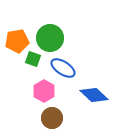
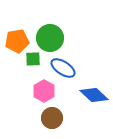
green square: rotated 21 degrees counterclockwise
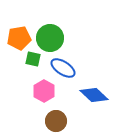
orange pentagon: moved 2 px right, 3 px up
green square: rotated 14 degrees clockwise
brown circle: moved 4 px right, 3 px down
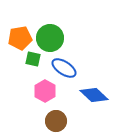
orange pentagon: moved 1 px right
blue ellipse: moved 1 px right
pink hexagon: moved 1 px right
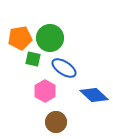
brown circle: moved 1 px down
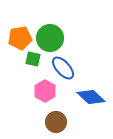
blue ellipse: moved 1 px left; rotated 15 degrees clockwise
blue diamond: moved 3 px left, 2 px down
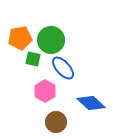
green circle: moved 1 px right, 2 px down
blue diamond: moved 6 px down
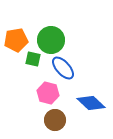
orange pentagon: moved 4 px left, 2 px down
pink hexagon: moved 3 px right, 2 px down; rotated 15 degrees counterclockwise
brown circle: moved 1 px left, 2 px up
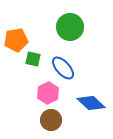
green circle: moved 19 px right, 13 px up
pink hexagon: rotated 20 degrees clockwise
brown circle: moved 4 px left
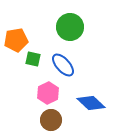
blue ellipse: moved 3 px up
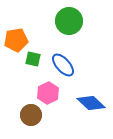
green circle: moved 1 px left, 6 px up
brown circle: moved 20 px left, 5 px up
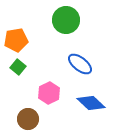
green circle: moved 3 px left, 1 px up
green square: moved 15 px left, 8 px down; rotated 28 degrees clockwise
blue ellipse: moved 17 px right, 1 px up; rotated 10 degrees counterclockwise
pink hexagon: moved 1 px right
brown circle: moved 3 px left, 4 px down
